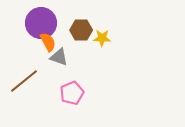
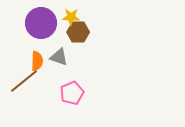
brown hexagon: moved 3 px left, 2 px down
yellow star: moved 31 px left, 21 px up
orange semicircle: moved 11 px left, 19 px down; rotated 30 degrees clockwise
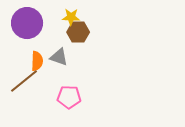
purple circle: moved 14 px left
pink pentagon: moved 3 px left, 4 px down; rotated 25 degrees clockwise
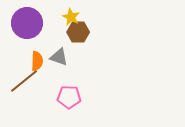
yellow star: rotated 24 degrees clockwise
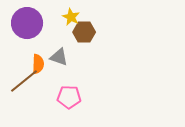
brown hexagon: moved 6 px right
orange semicircle: moved 1 px right, 3 px down
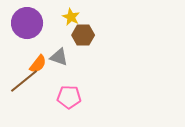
brown hexagon: moved 1 px left, 3 px down
orange semicircle: rotated 36 degrees clockwise
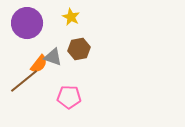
brown hexagon: moved 4 px left, 14 px down; rotated 10 degrees counterclockwise
gray triangle: moved 6 px left
orange semicircle: moved 1 px right
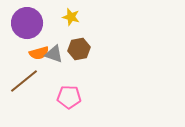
yellow star: rotated 12 degrees counterclockwise
gray triangle: moved 1 px right, 3 px up
orange semicircle: moved 11 px up; rotated 36 degrees clockwise
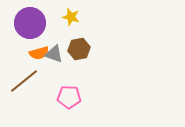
purple circle: moved 3 px right
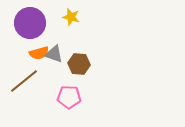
brown hexagon: moved 15 px down; rotated 15 degrees clockwise
